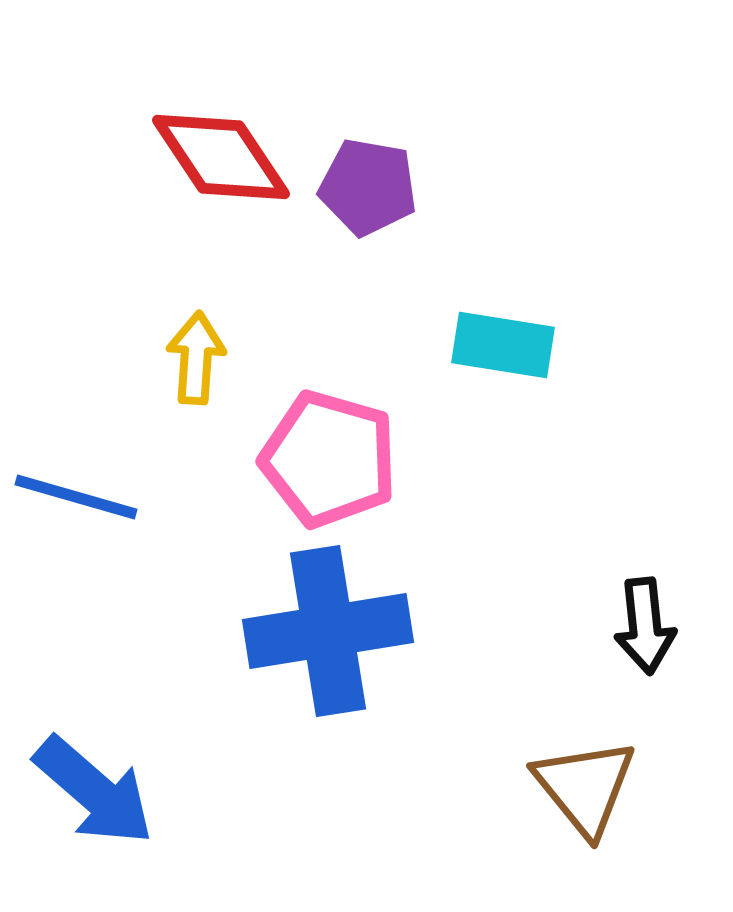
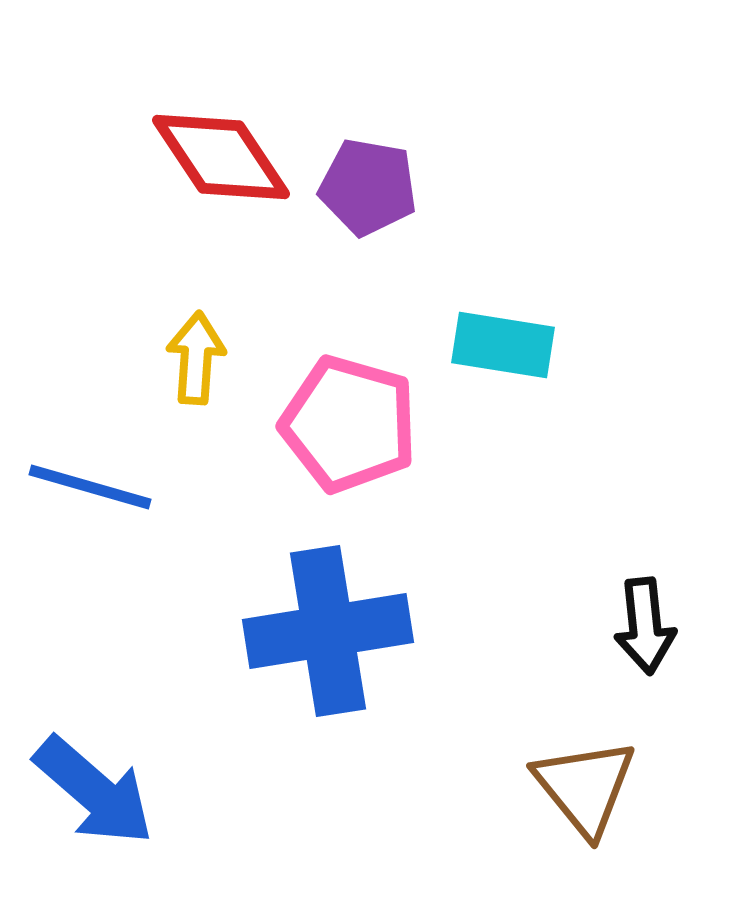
pink pentagon: moved 20 px right, 35 px up
blue line: moved 14 px right, 10 px up
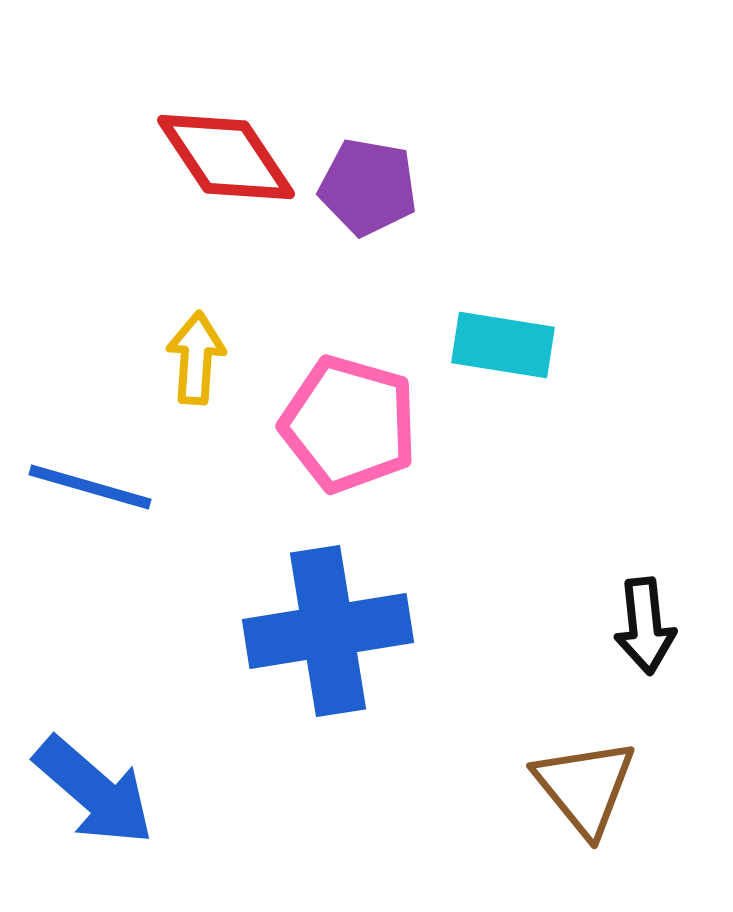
red diamond: moved 5 px right
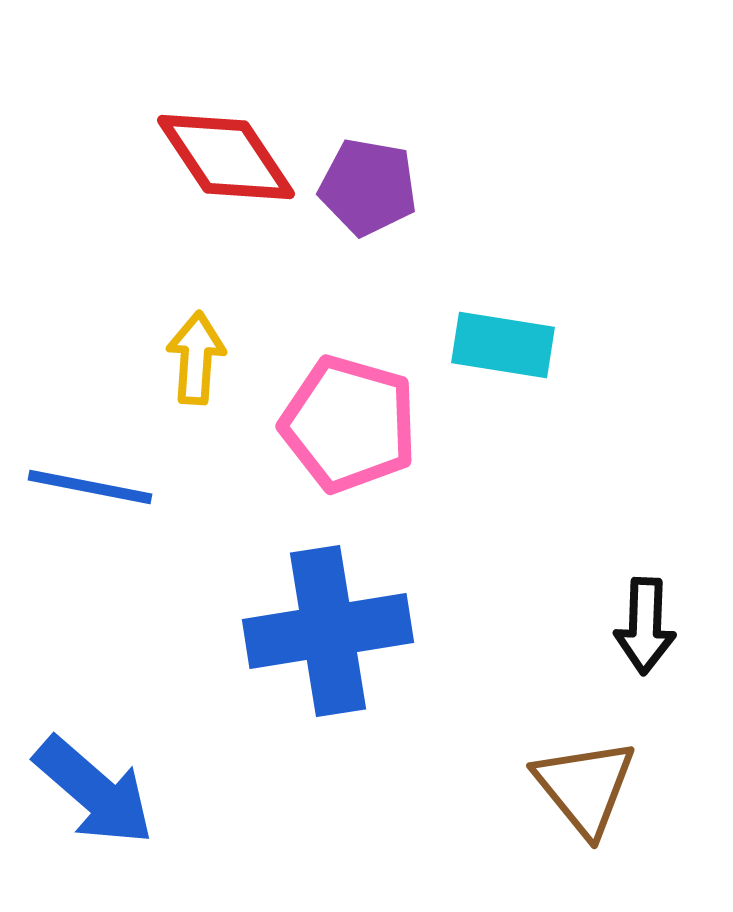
blue line: rotated 5 degrees counterclockwise
black arrow: rotated 8 degrees clockwise
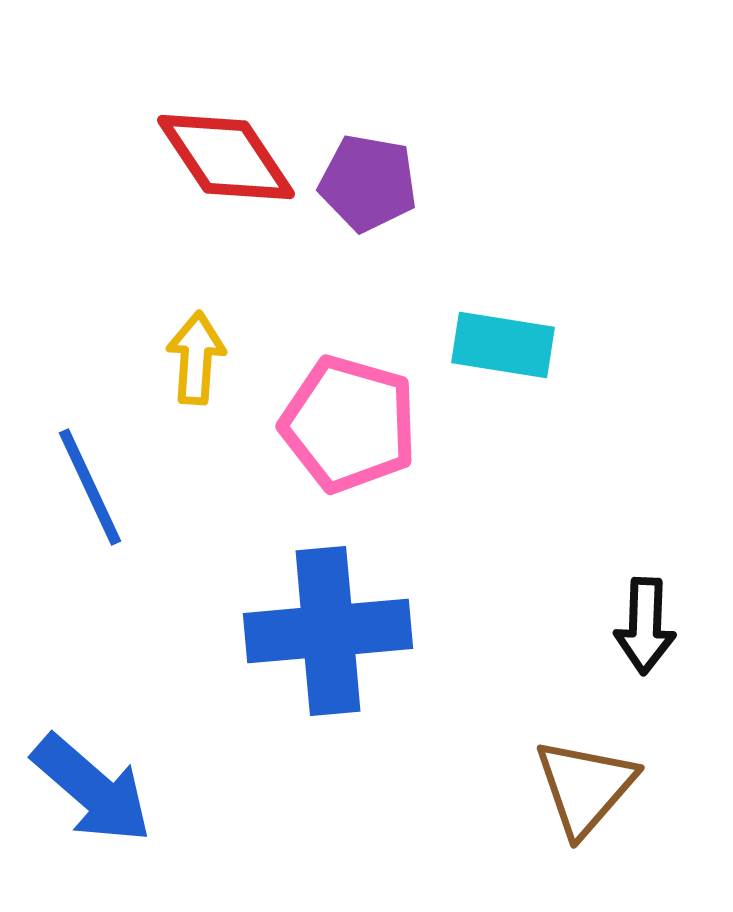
purple pentagon: moved 4 px up
blue line: rotated 54 degrees clockwise
blue cross: rotated 4 degrees clockwise
brown triangle: rotated 20 degrees clockwise
blue arrow: moved 2 px left, 2 px up
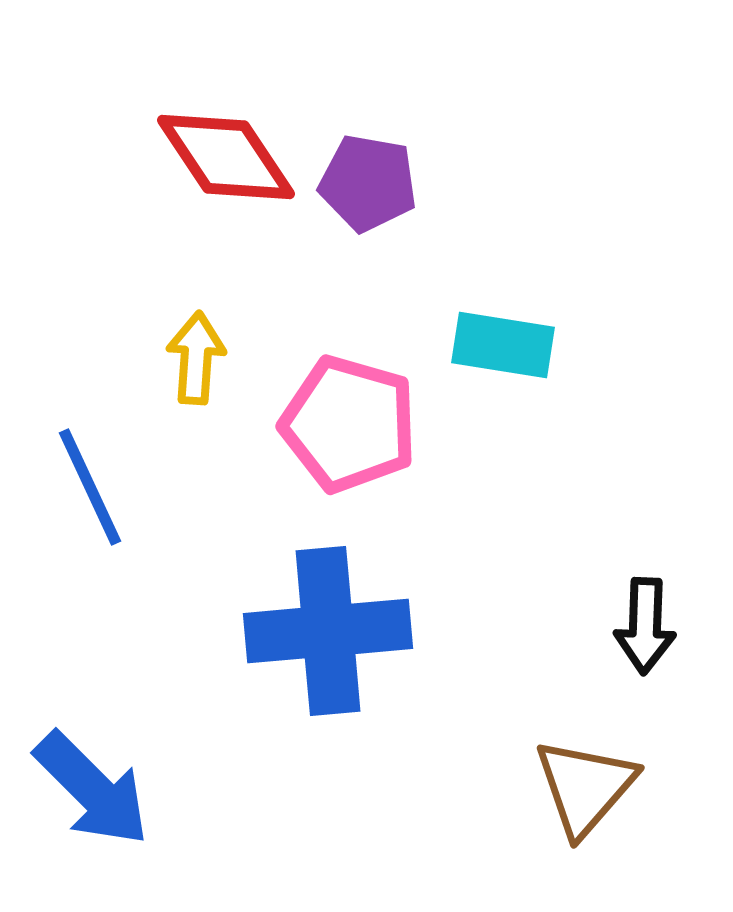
blue arrow: rotated 4 degrees clockwise
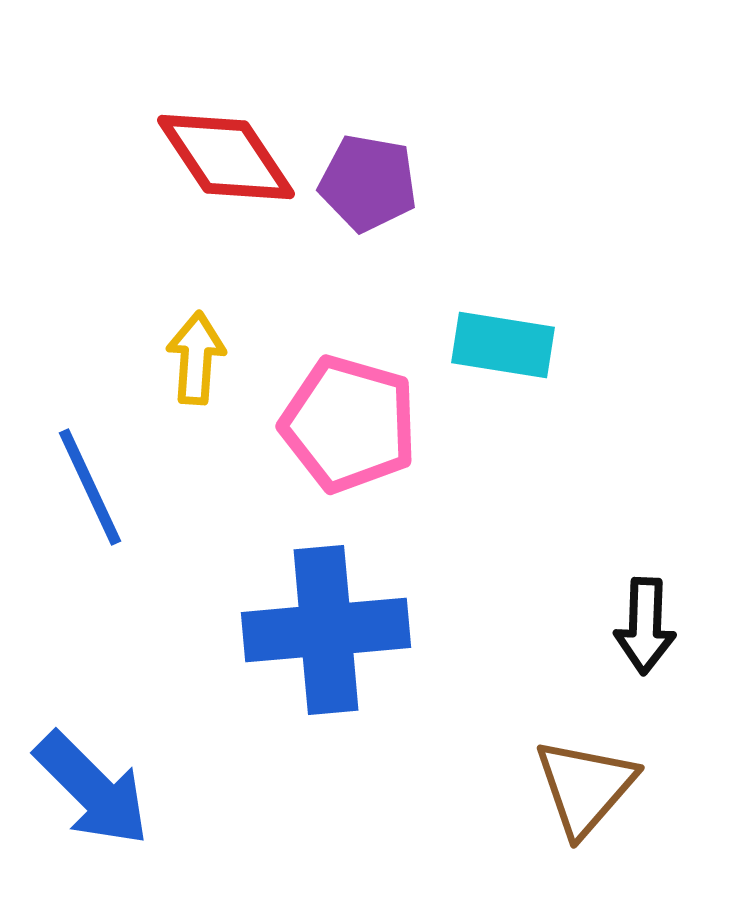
blue cross: moved 2 px left, 1 px up
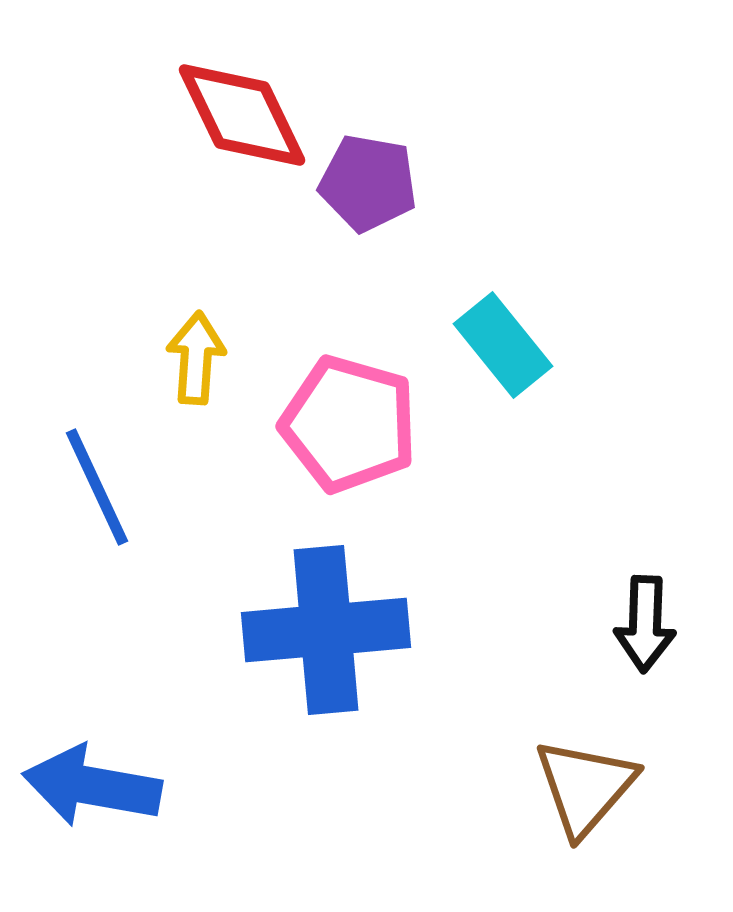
red diamond: moved 16 px right, 42 px up; rotated 8 degrees clockwise
cyan rectangle: rotated 42 degrees clockwise
blue line: moved 7 px right
black arrow: moved 2 px up
blue arrow: moved 3 px up; rotated 145 degrees clockwise
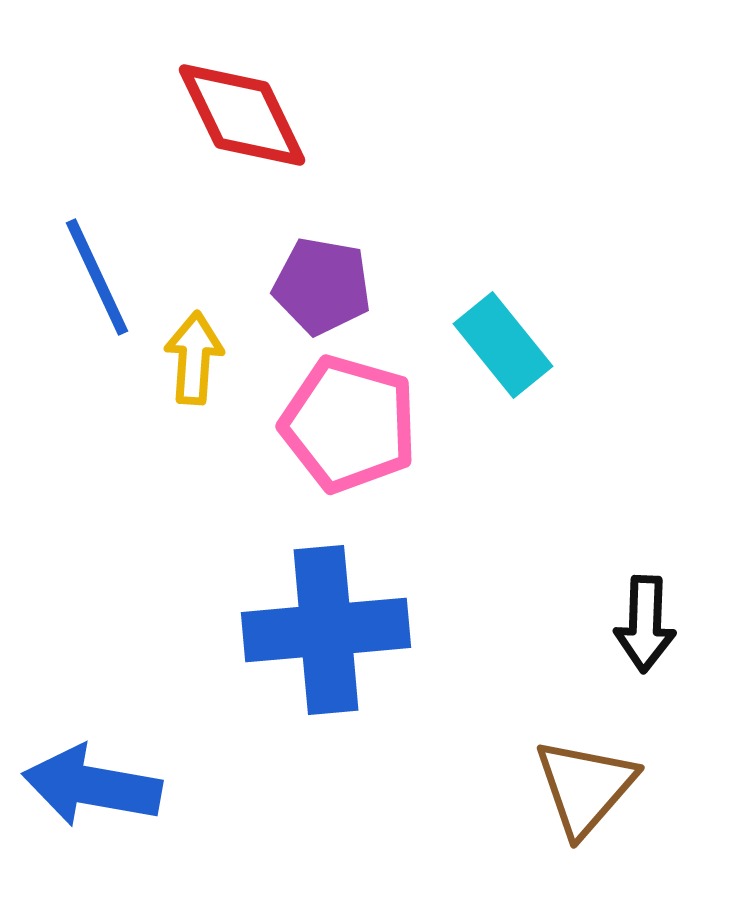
purple pentagon: moved 46 px left, 103 px down
yellow arrow: moved 2 px left
blue line: moved 210 px up
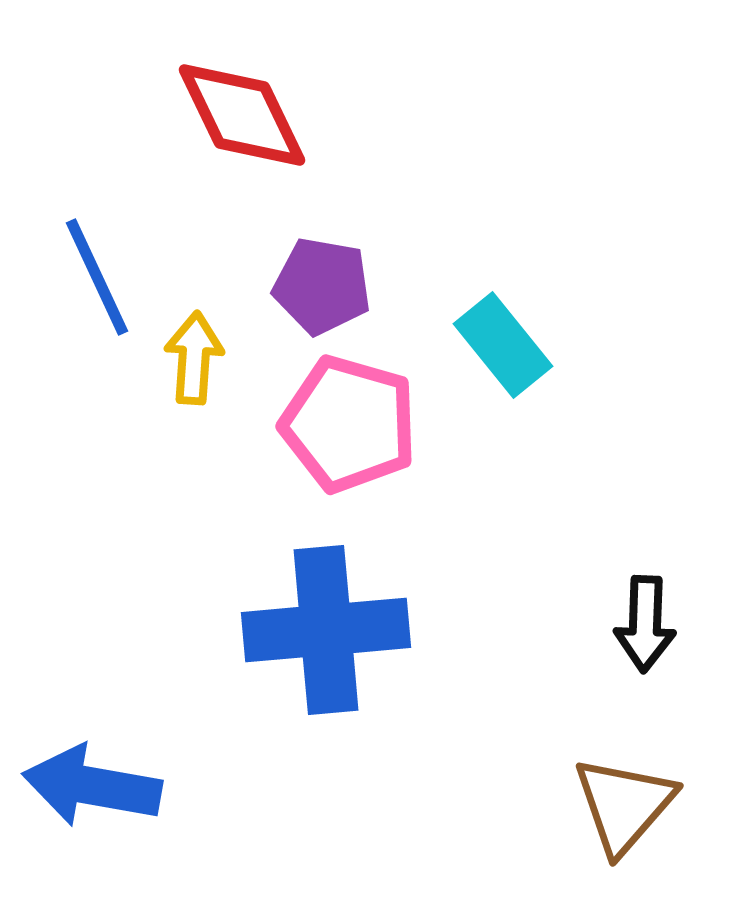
brown triangle: moved 39 px right, 18 px down
